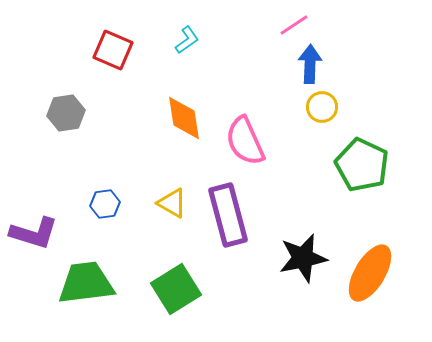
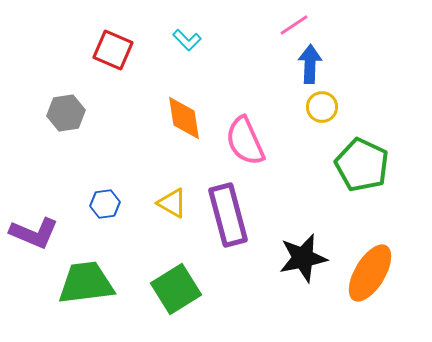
cyan L-shape: rotated 80 degrees clockwise
purple L-shape: rotated 6 degrees clockwise
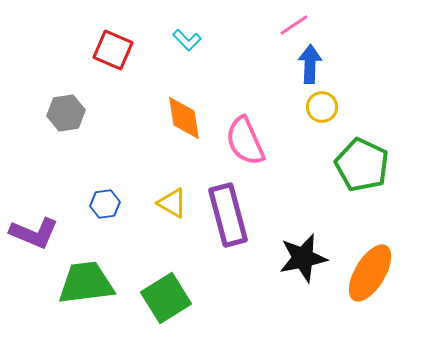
green square: moved 10 px left, 9 px down
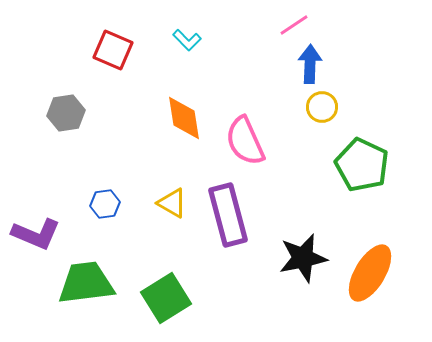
purple L-shape: moved 2 px right, 1 px down
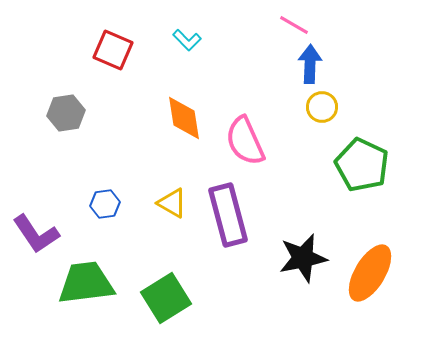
pink line: rotated 64 degrees clockwise
purple L-shape: rotated 33 degrees clockwise
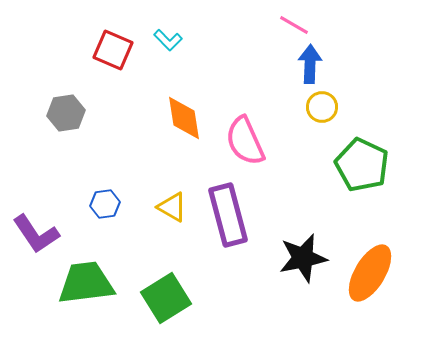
cyan L-shape: moved 19 px left
yellow triangle: moved 4 px down
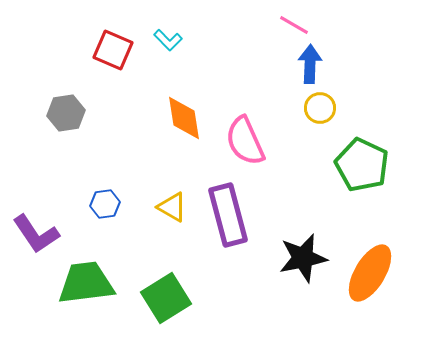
yellow circle: moved 2 px left, 1 px down
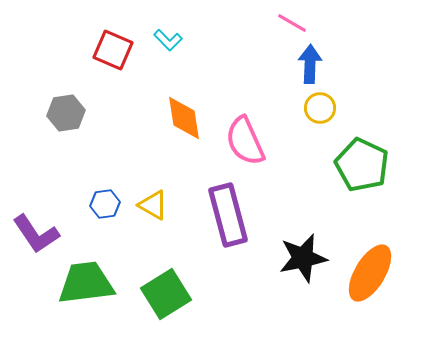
pink line: moved 2 px left, 2 px up
yellow triangle: moved 19 px left, 2 px up
green square: moved 4 px up
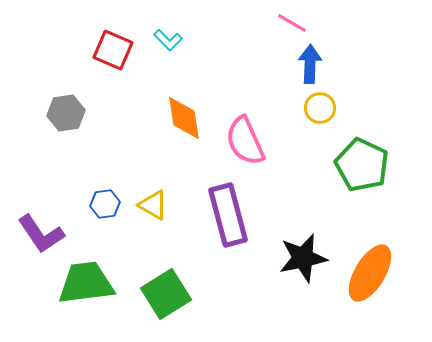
purple L-shape: moved 5 px right
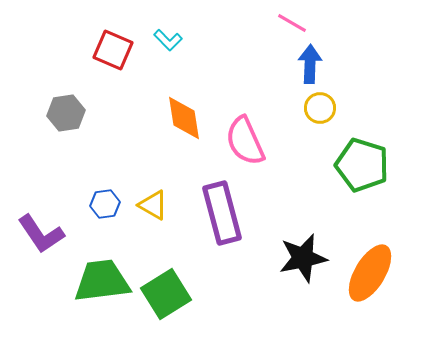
green pentagon: rotated 8 degrees counterclockwise
purple rectangle: moved 6 px left, 2 px up
green trapezoid: moved 16 px right, 2 px up
